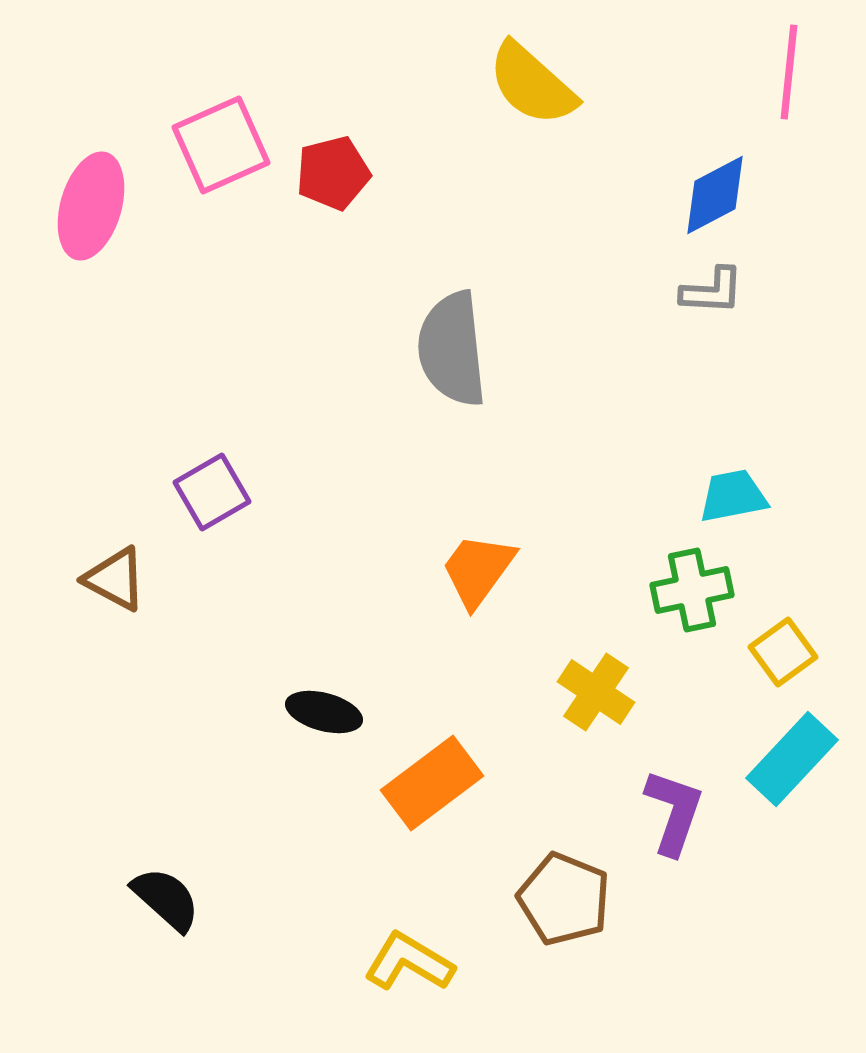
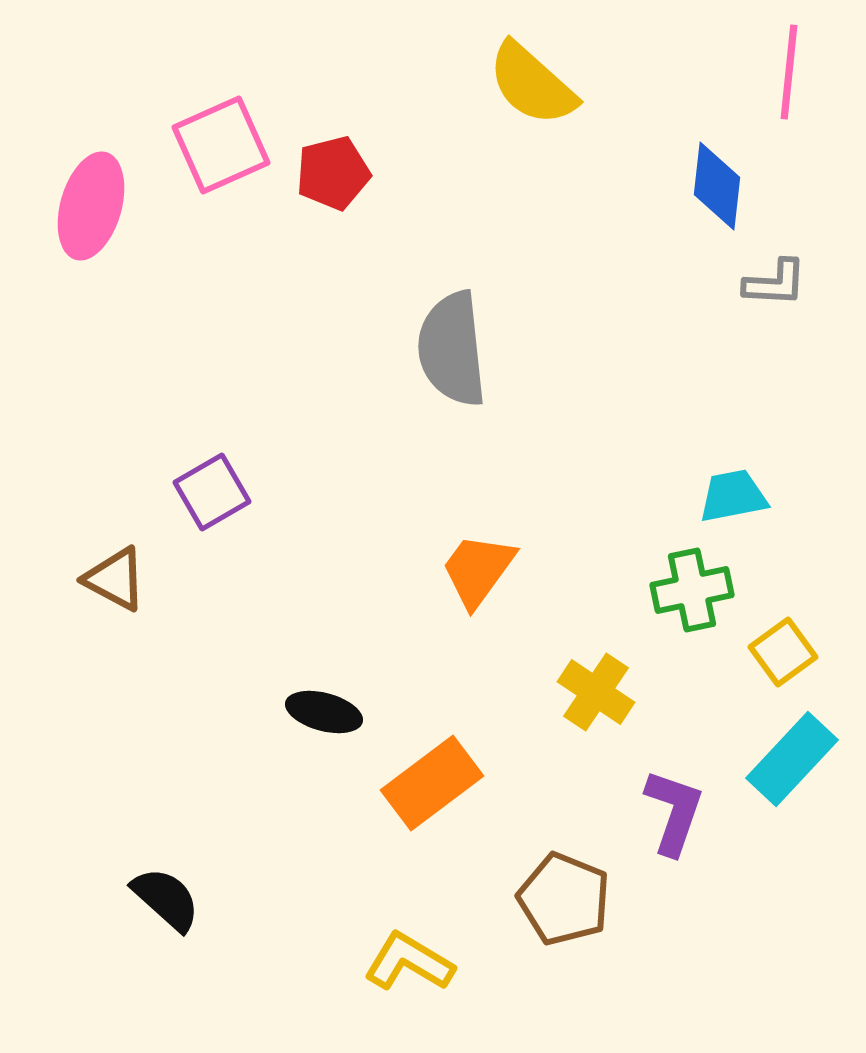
blue diamond: moved 2 px right, 9 px up; rotated 56 degrees counterclockwise
gray L-shape: moved 63 px right, 8 px up
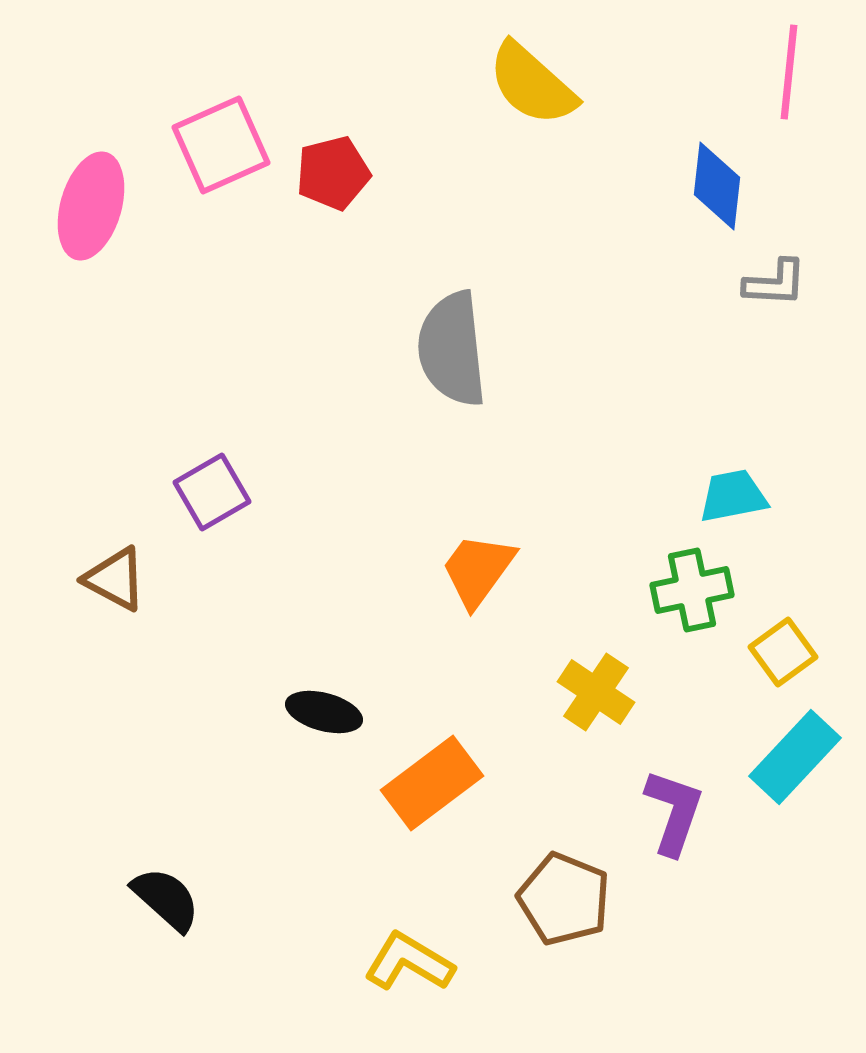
cyan rectangle: moved 3 px right, 2 px up
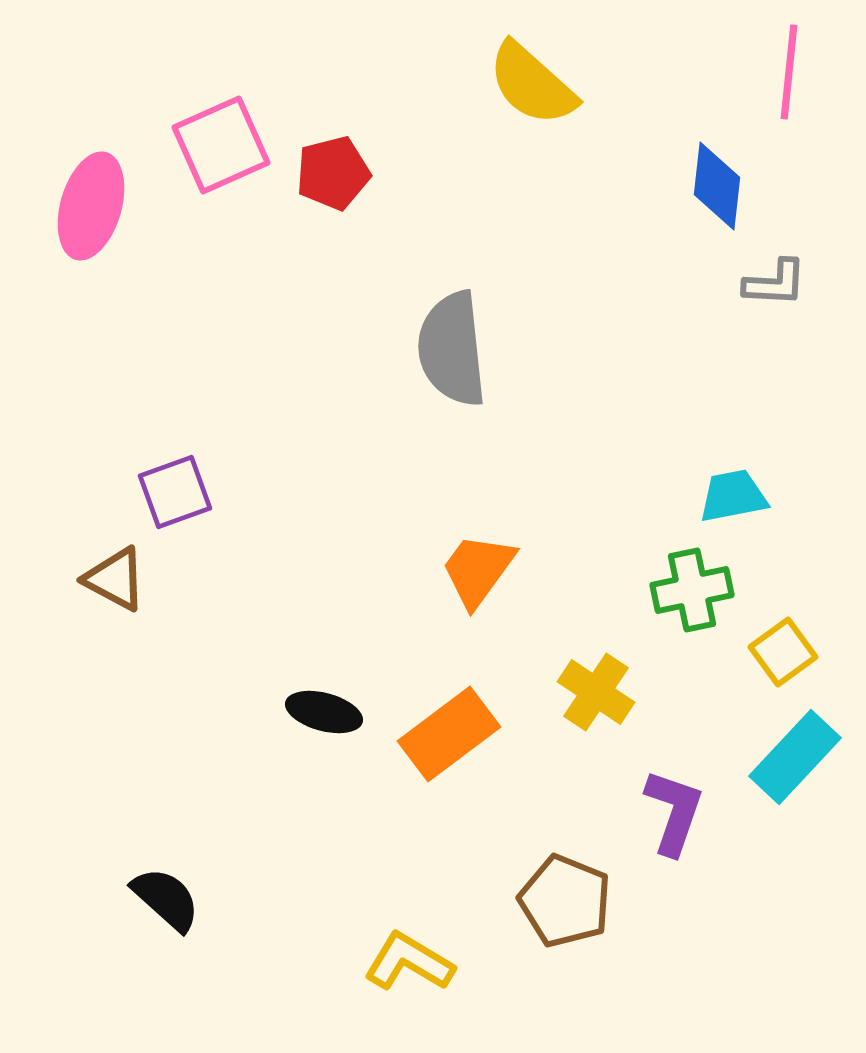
purple square: moved 37 px left; rotated 10 degrees clockwise
orange rectangle: moved 17 px right, 49 px up
brown pentagon: moved 1 px right, 2 px down
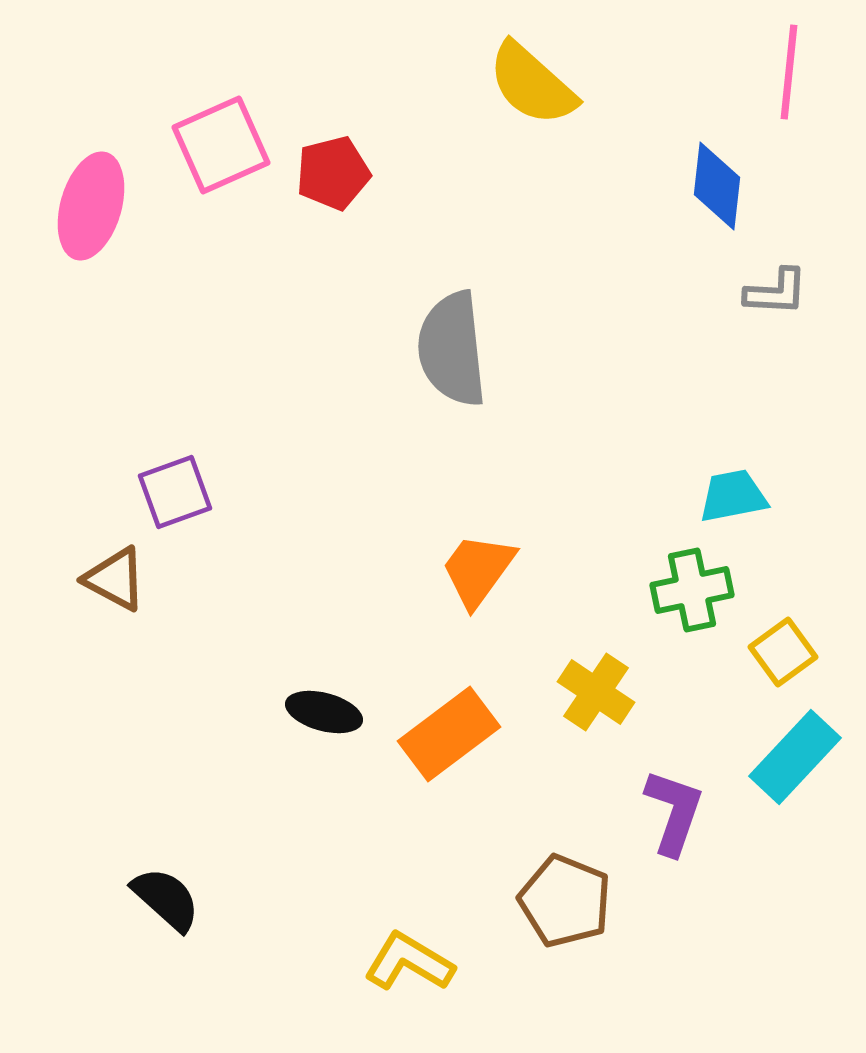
gray L-shape: moved 1 px right, 9 px down
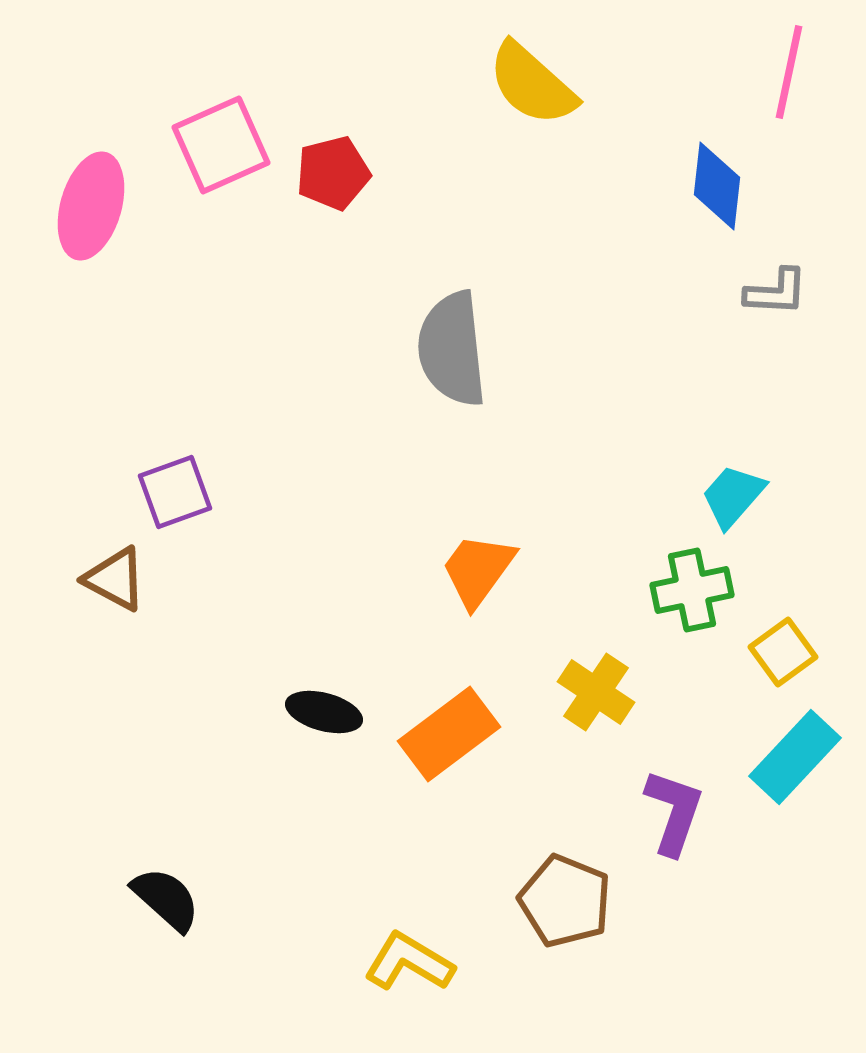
pink line: rotated 6 degrees clockwise
cyan trapezoid: rotated 38 degrees counterclockwise
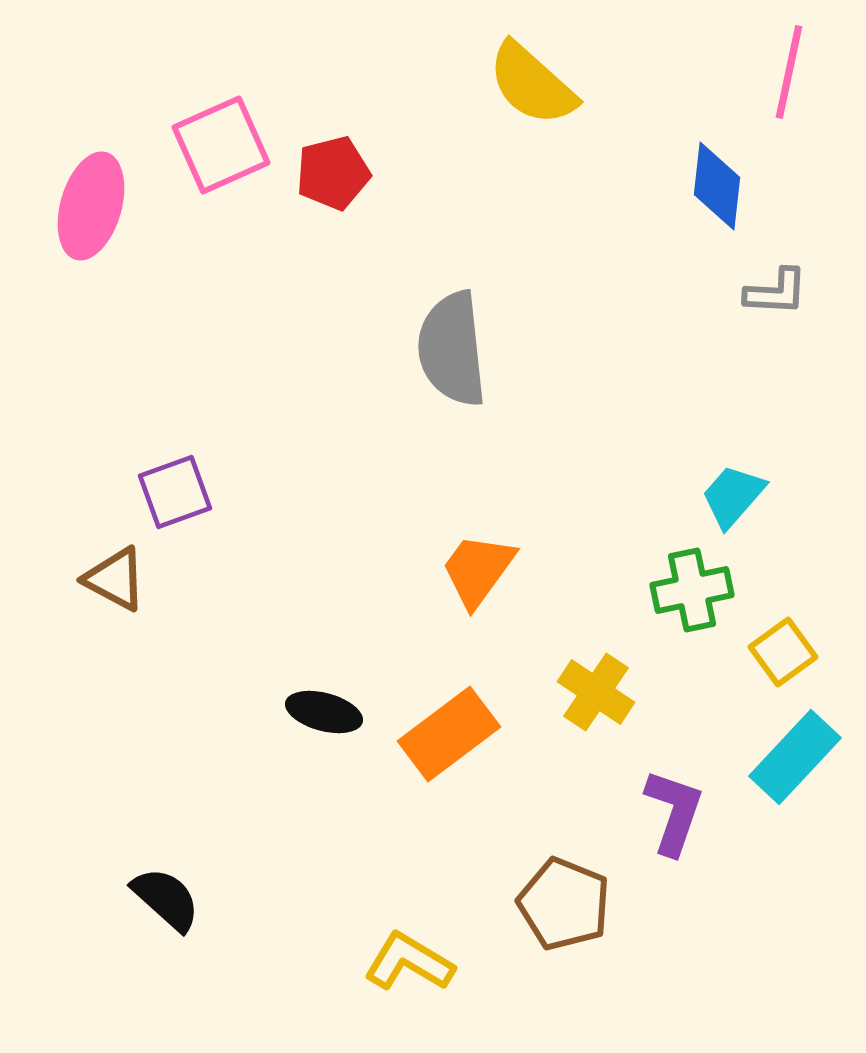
brown pentagon: moved 1 px left, 3 px down
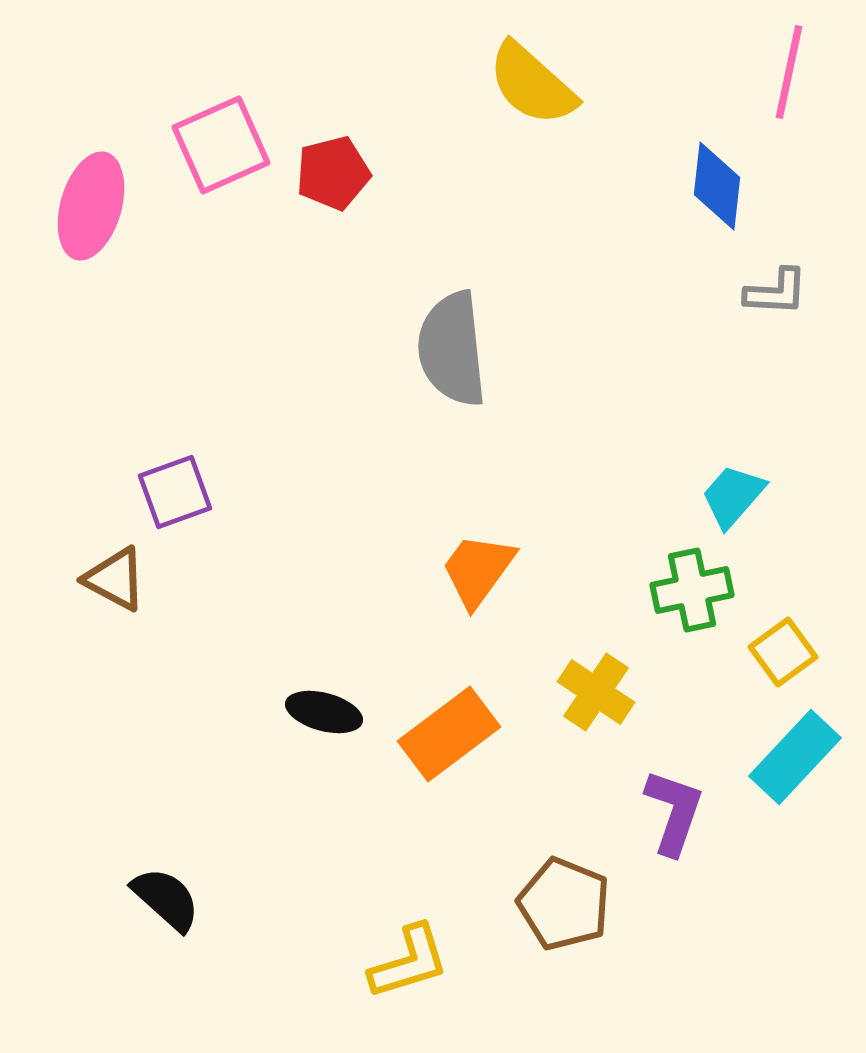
yellow L-shape: rotated 132 degrees clockwise
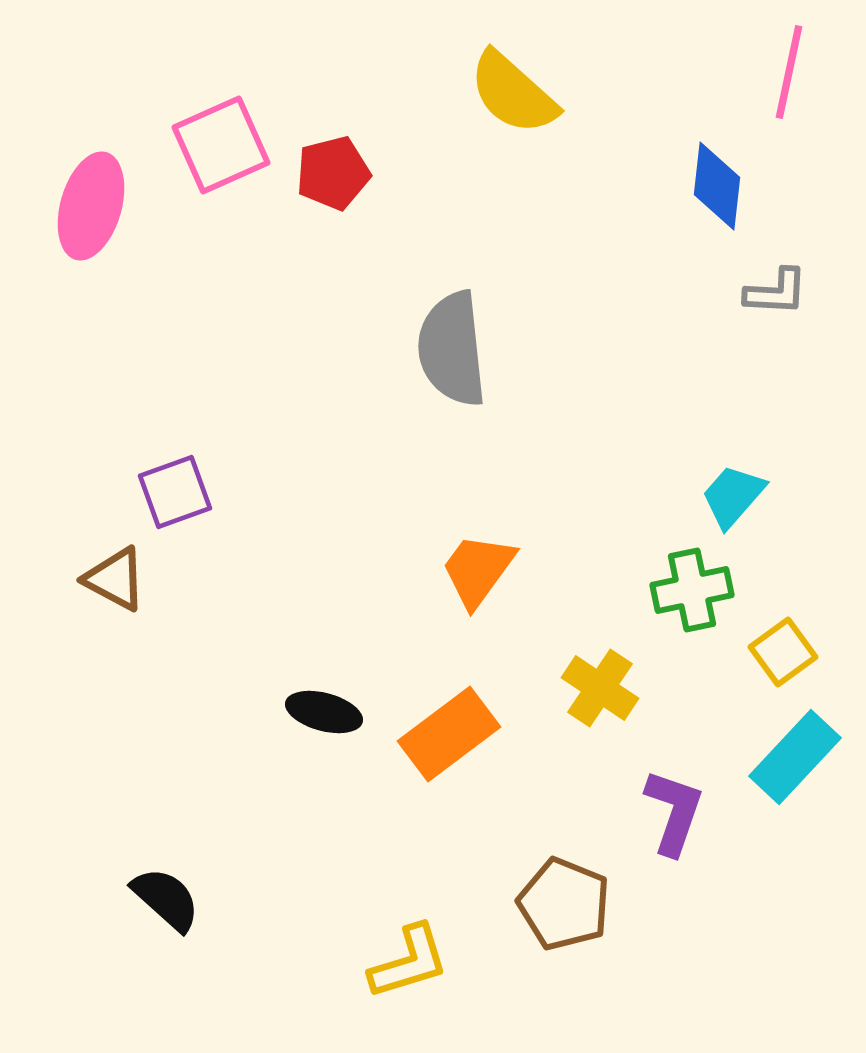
yellow semicircle: moved 19 px left, 9 px down
yellow cross: moved 4 px right, 4 px up
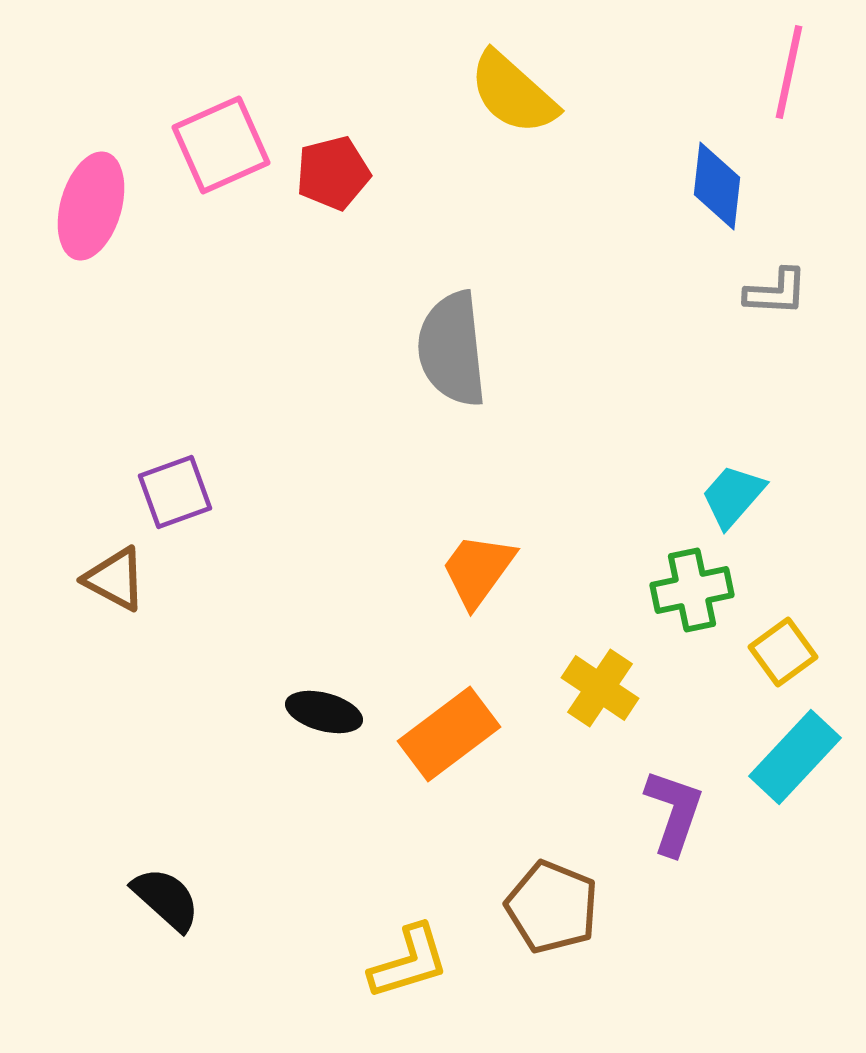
brown pentagon: moved 12 px left, 3 px down
